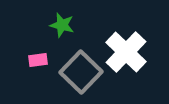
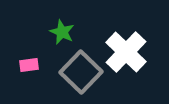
green star: moved 7 px down; rotated 10 degrees clockwise
pink rectangle: moved 9 px left, 5 px down
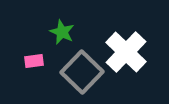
pink rectangle: moved 5 px right, 4 px up
gray square: moved 1 px right
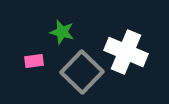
green star: rotated 10 degrees counterclockwise
white cross: rotated 21 degrees counterclockwise
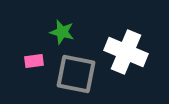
gray square: moved 6 px left, 2 px down; rotated 33 degrees counterclockwise
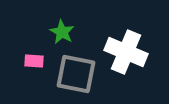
green star: rotated 15 degrees clockwise
pink rectangle: rotated 12 degrees clockwise
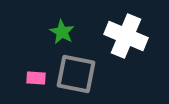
white cross: moved 16 px up
pink rectangle: moved 2 px right, 17 px down
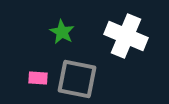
gray square: moved 1 px right, 5 px down
pink rectangle: moved 2 px right
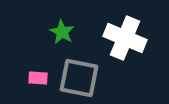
white cross: moved 1 px left, 2 px down
gray square: moved 2 px right, 1 px up
